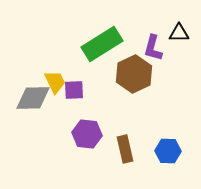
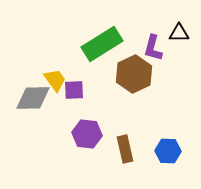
yellow trapezoid: moved 2 px up; rotated 10 degrees counterclockwise
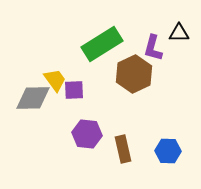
brown rectangle: moved 2 px left
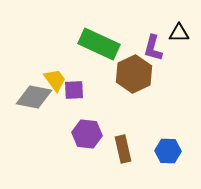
green rectangle: moved 3 px left; rotated 57 degrees clockwise
gray diamond: moved 1 px right, 1 px up; rotated 12 degrees clockwise
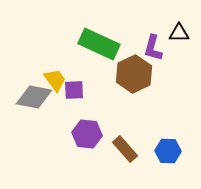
brown rectangle: moved 2 px right; rotated 28 degrees counterclockwise
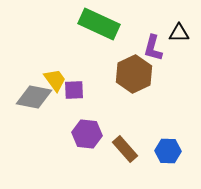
green rectangle: moved 20 px up
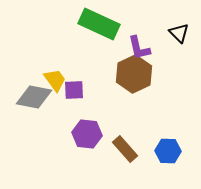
black triangle: rotated 45 degrees clockwise
purple L-shape: moved 14 px left; rotated 28 degrees counterclockwise
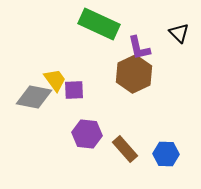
blue hexagon: moved 2 px left, 3 px down
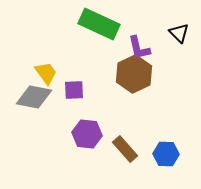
yellow trapezoid: moved 9 px left, 7 px up
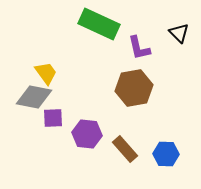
brown hexagon: moved 14 px down; rotated 15 degrees clockwise
purple square: moved 21 px left, 28 px down
